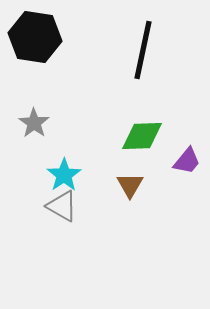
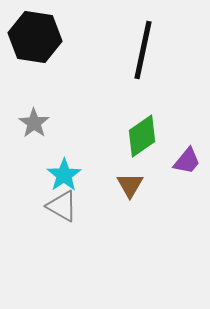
green diamond: rotated 33 degrees counterclockwise
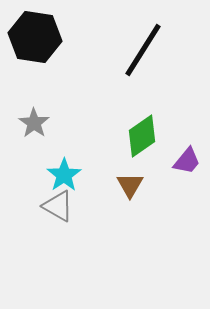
black line: rotated 20 degrees clockwise
gray triangle: moved 4 px left
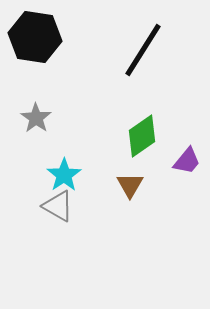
gray star: moved 2 px right, 5 px up
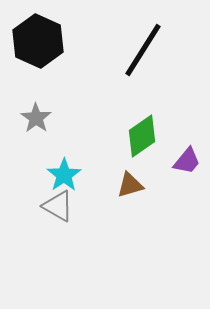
black hexagon: moved 3 px right, 4 px down; rotated 15 degrees clockwise
brown triangle: rotated 44 degrees clockwise
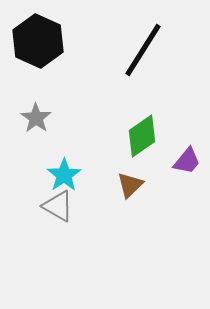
brown triangle: rotated 28 degrees counterclockwise
